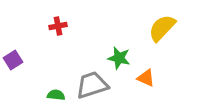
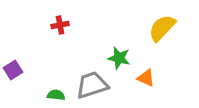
red cross: moved 2 px right, 1 px up
purple square: moved 10 px down
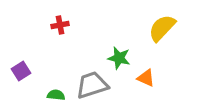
purple square: moved 8 px right, 1 px down
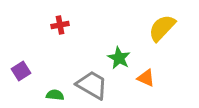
green star: rotated 15 degrees clockwise
gray trapezoid: rotated 48 degrees clockwise
green semicircle: moved 1 px left
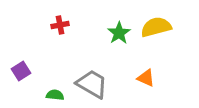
yellow semicircle: moved 6 px left, 1 px up; rotated 32 degrees clockwise
green star: moved 25 px up; rotated 10 degrees clockwise
gray trapezoid: moved 1 px up
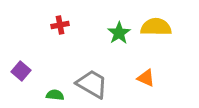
yellow semicircle: rotated 16 degrees clockwise
purple square: rotated 18 degrees counterclockwise
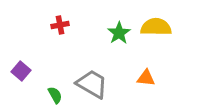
orange triangle: rotated 18 degrees counterclockwise
green semicircle: rotated 54 degrees clockwise
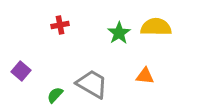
orange triangle: moved 1 px left, 2 px up
green semicircle: rotated 108 degrees counterclockwise
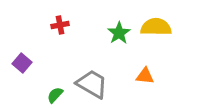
purple square: moved 1 px right, 8 px up
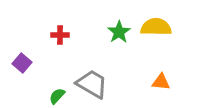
red cross: moved 10 px down; rotated 12 degrees clockwise
green star: moved 1 px up
orange triangle: moved 16 px right, 6 px down
green semicircle: moved 2 px right, 1 px down
